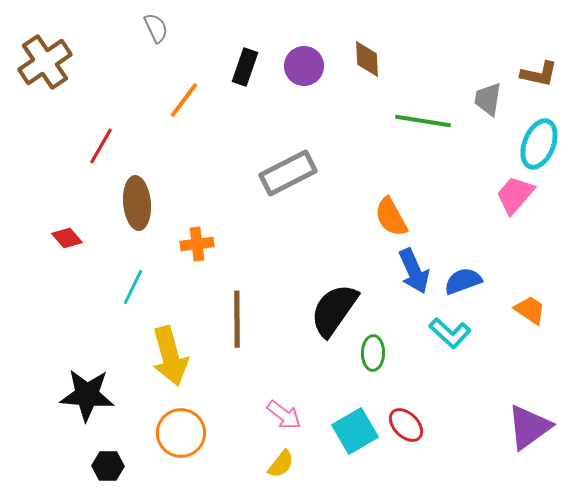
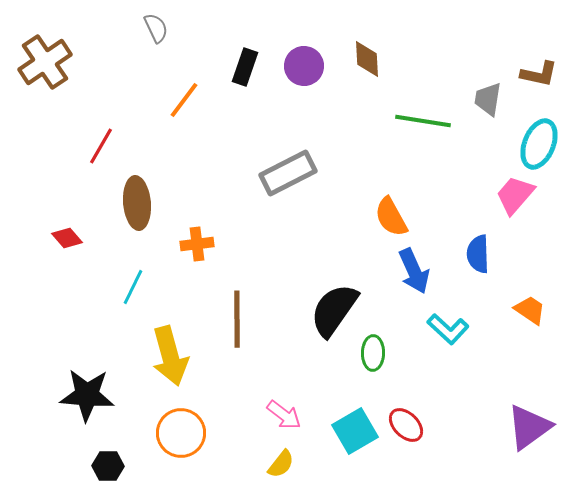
blue semicircle: moved 15 px right, 27 px up; rotated 72 degrees counterclockwise
cyan L-shape: moved 2 px left, 4 px up
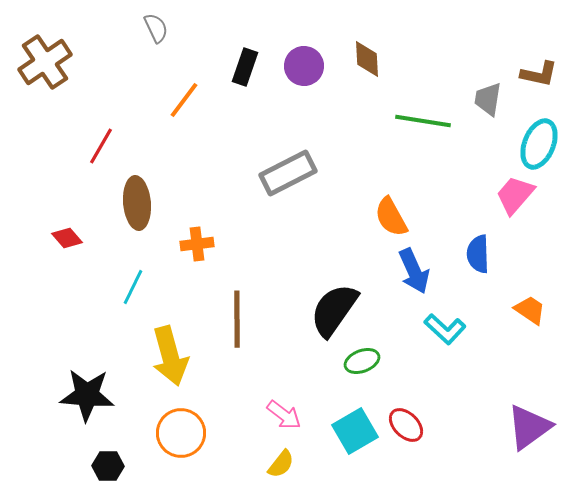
cyan L-shape: moved 3 px left
green ellipse: moved 11 px left, 8 px down; rotated 68 degrees clockwise
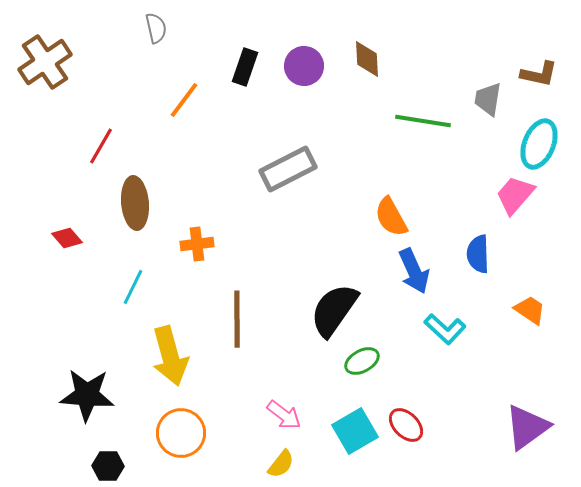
gray semicircle: rotated 12 degrees clockwise
gray rectangle: moved 4 px up
brown ellipse: moved 2 px left
green ellipse: rotated 8 degrees counterclockwise
purple triangle: moved 2 px left
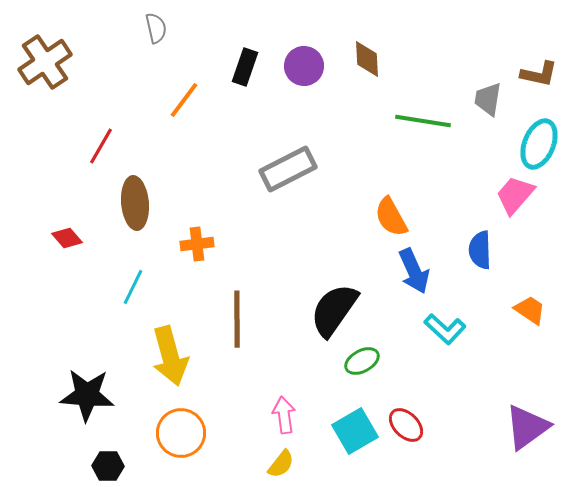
blue semicircle: moved 2 px right, 4 px up
pink arrow: rotated 135 degrees counterclockwise
